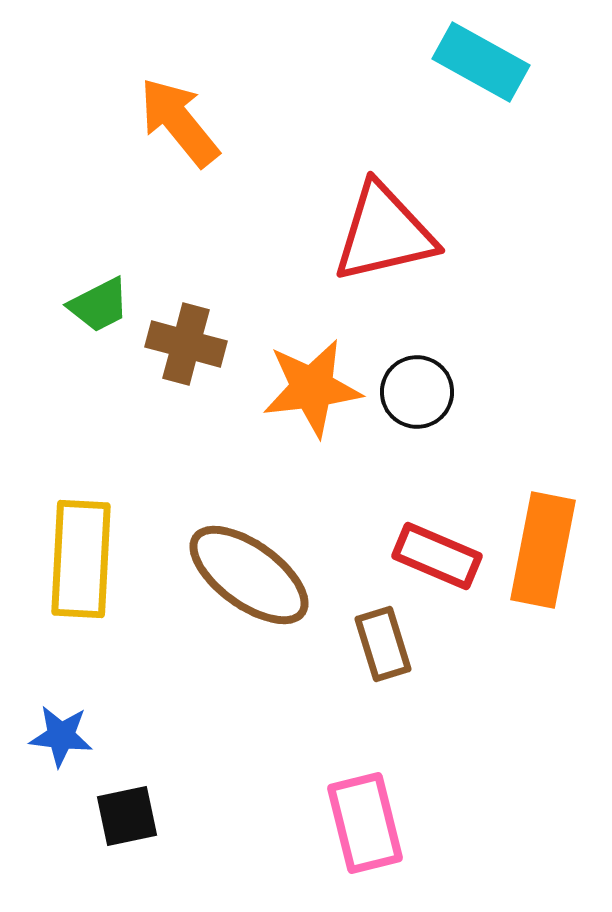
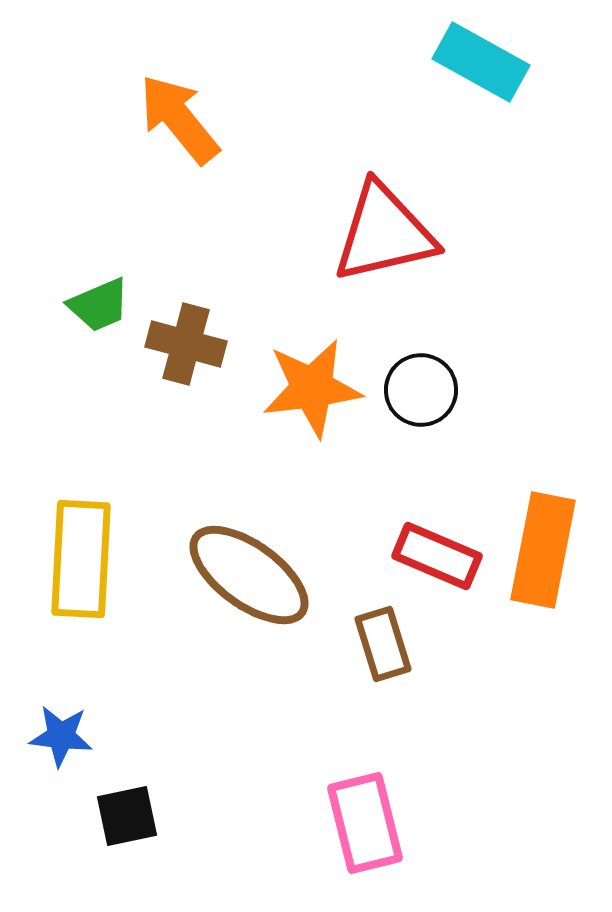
orange arrow: moved 3 px up
green trapezoid: rotated 4 degrees clockwise
black circle: moved 4 px right, 2 px up
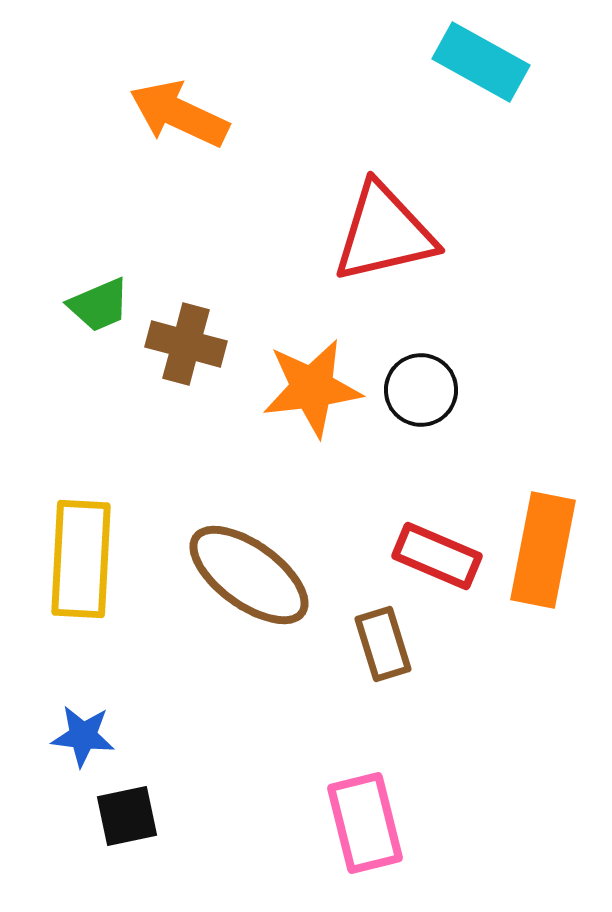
orange arrow: moved 5 px up; rotated 26 degrees counterclockwise
blue star: moved 22 px right
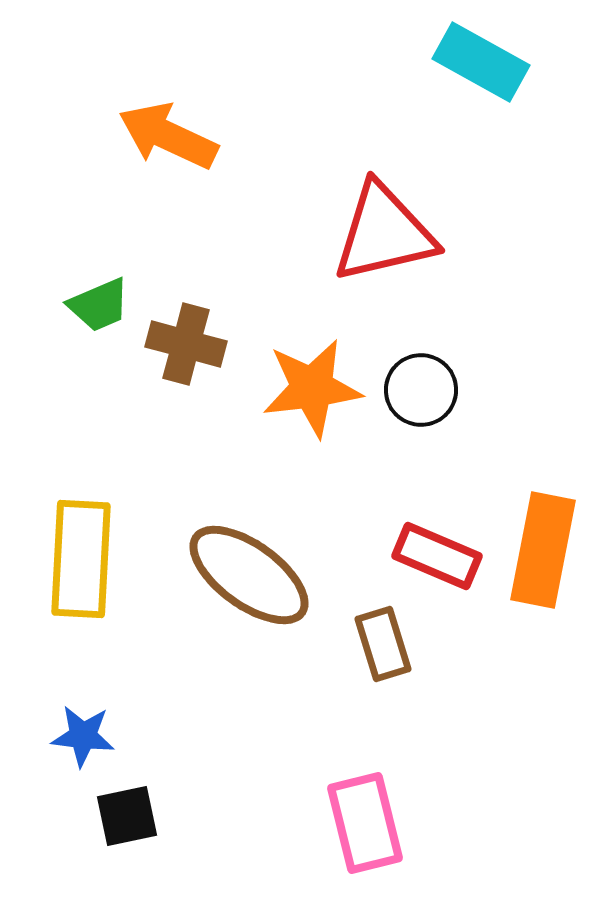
orange arrow: moved 11 px left, 22 px down
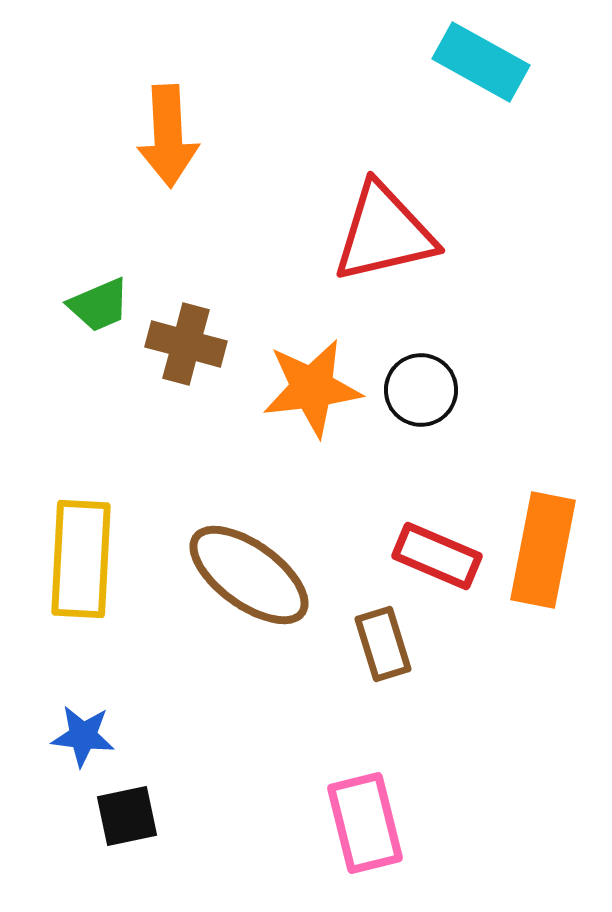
orange arrow: rotated 118 degrees counterclockwise
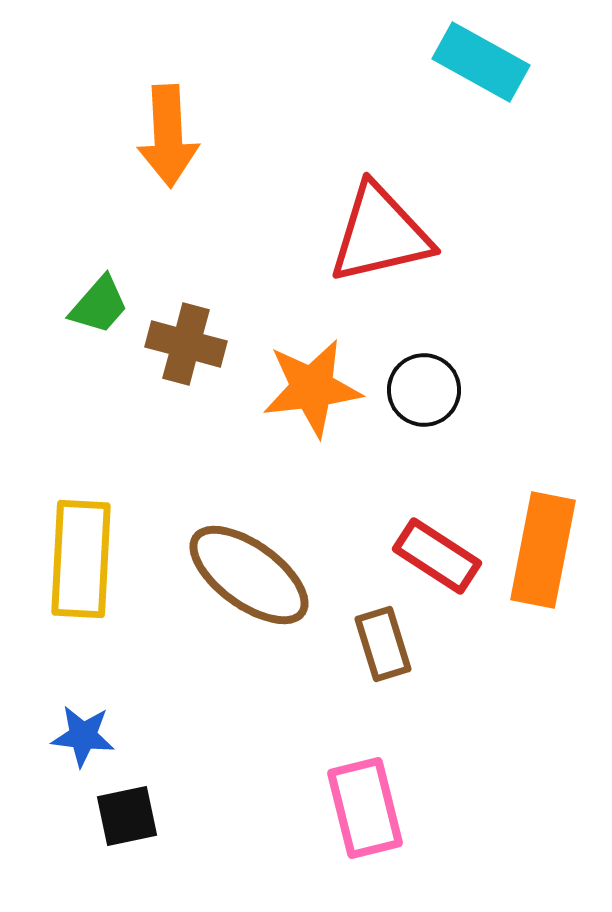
red triangle: moved 4 px left, 1 px down
green trapezoid: rotated 26 degrees counterclockwise
black circle: moved 3 px right
red rectangle: rotated 10 degrees clockwise
pink rectangle: moved 15 px up
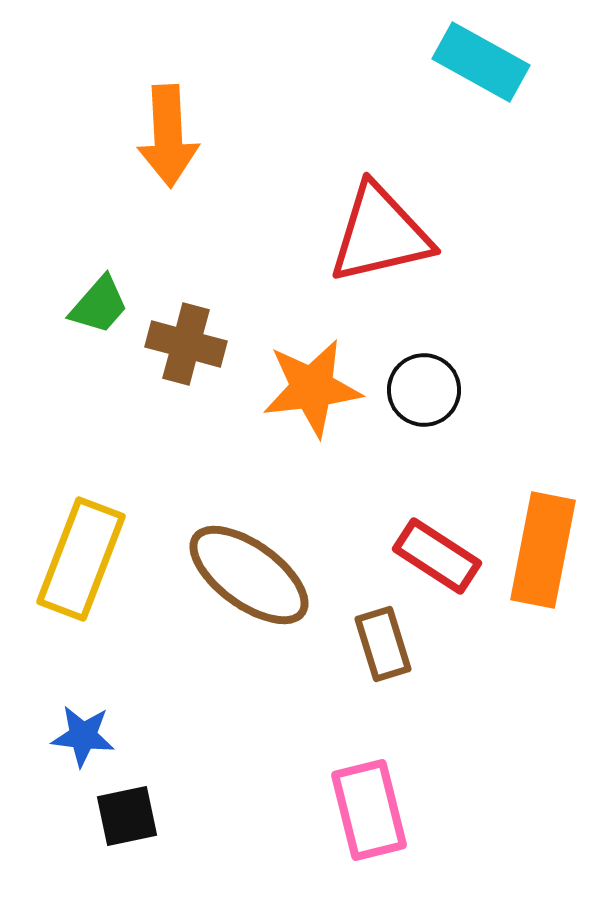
yellow rectangle: rotated 18 degrees clockwise
pink rectangle: moved 4 px right, 2 px down
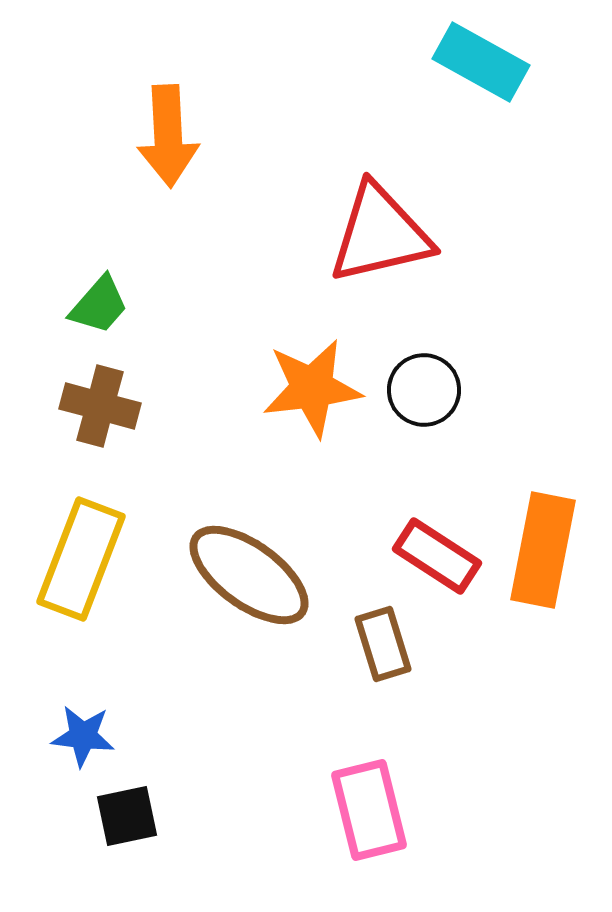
brown cross: moved 86 px left, 62 px down
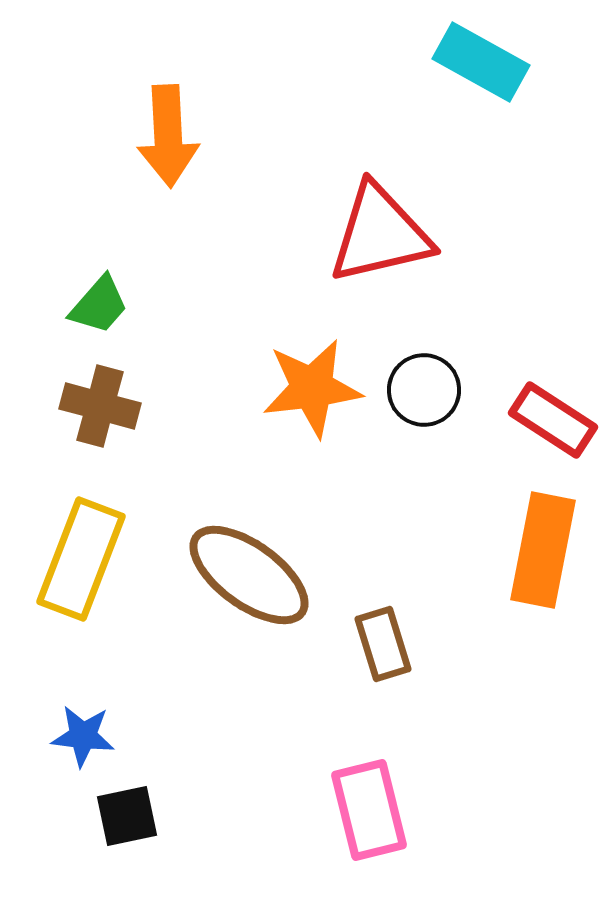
red rectangle: moved 116 px right, 136 px up
